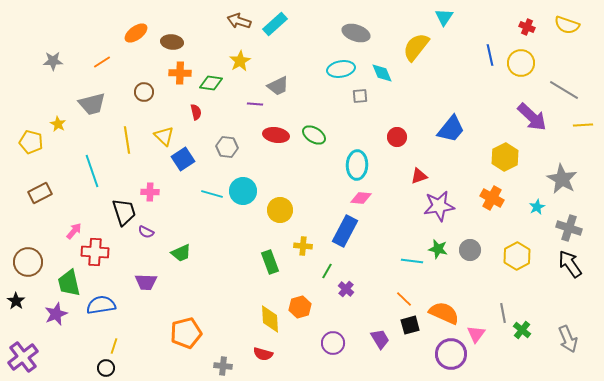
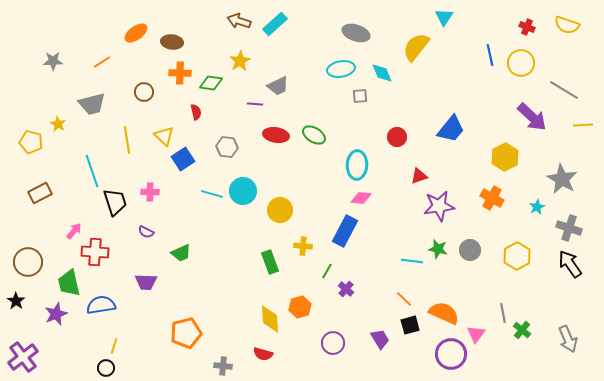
black trapezoid at (124, 212): moved 9 px left, 10 px up
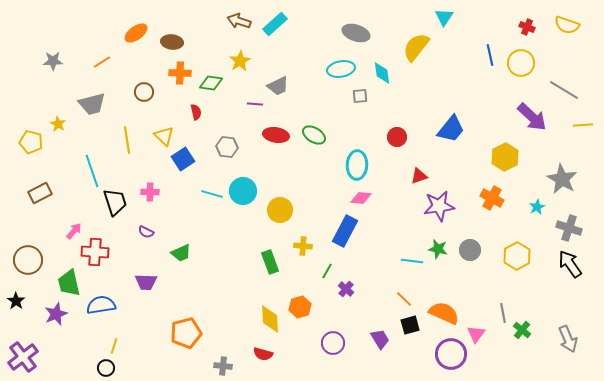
cyan diamond at (382, 73): rotated 15 degrees clockwise
brown circle at (28, 262): moved 2 px up
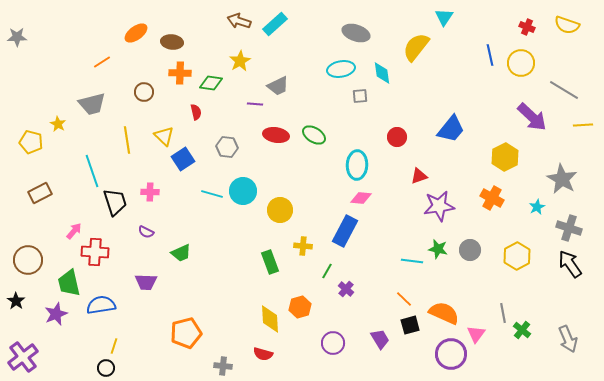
gray star at (53, 61): moved 36 px left, 24 px up
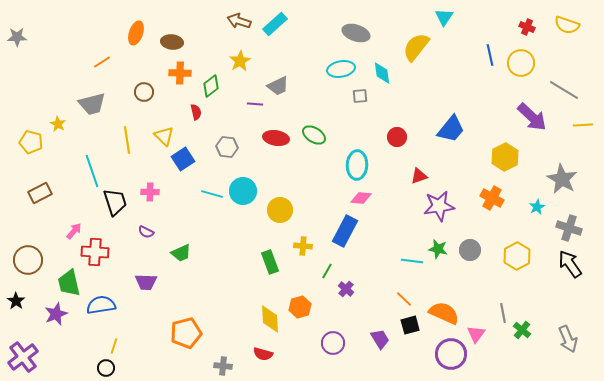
orange ellipse at (136, 33): rotated 35 degrees counterclockwise
green diamond at (211, 83): moved 3 px down; rotated 45 degrees counterclockwise
red ellipse at (276, 135): moved 3 px down
